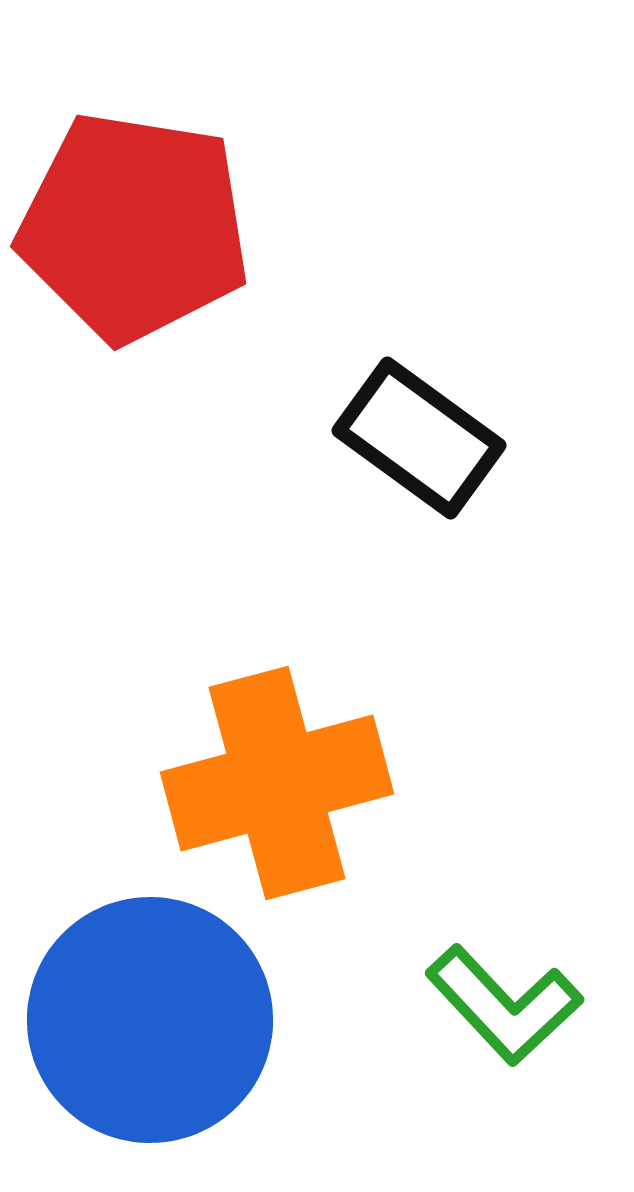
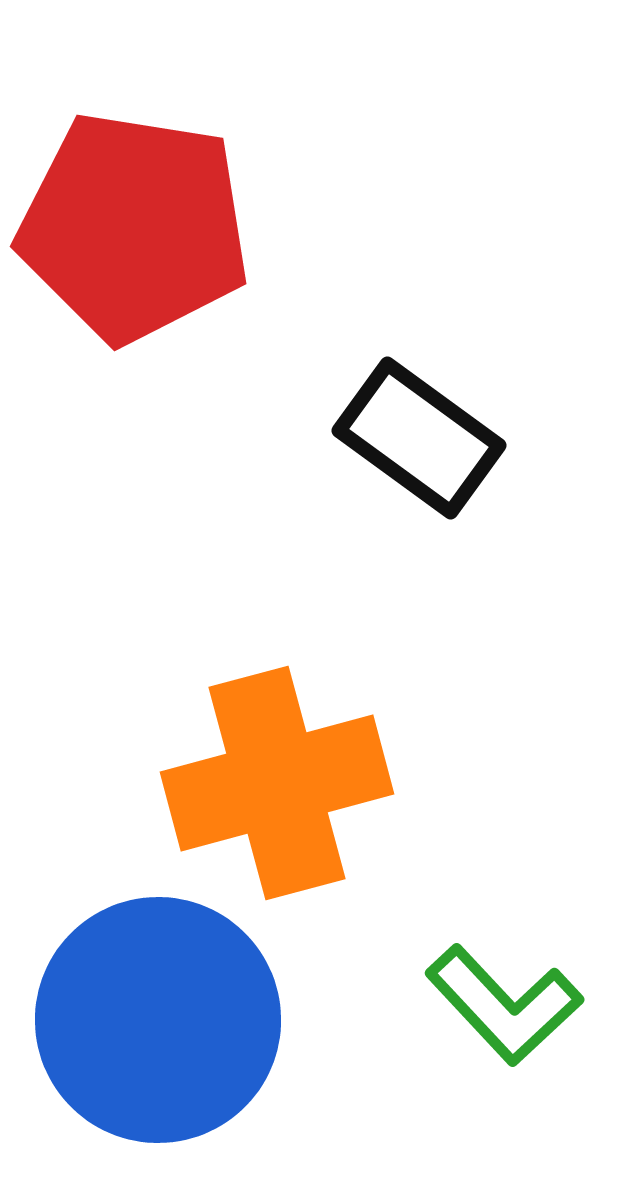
blue circle: moved 8 px right
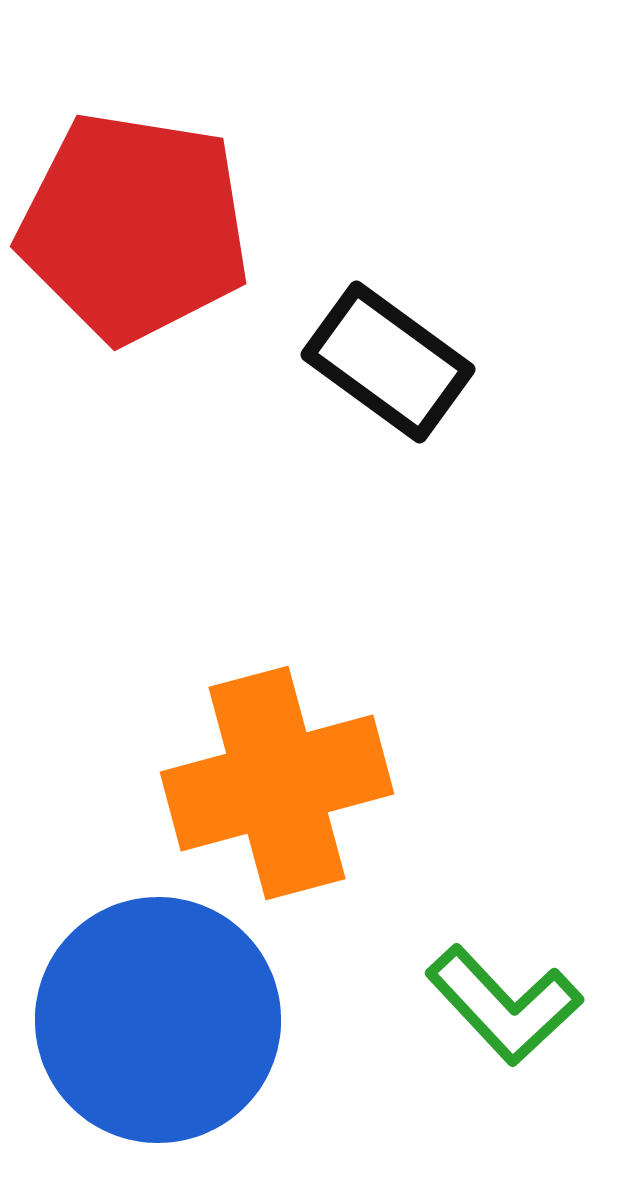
black rectangle: moved 31 px left, 76 px up
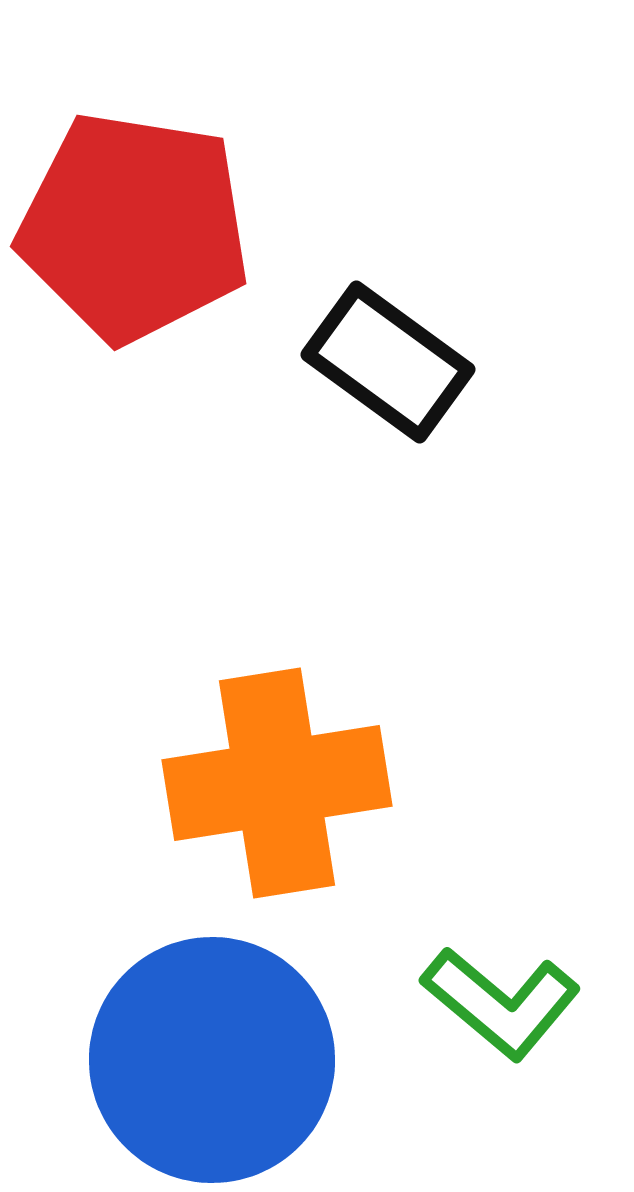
orange cross: rotated 6 degrees clockwise
green L-shape: moved 3 px left, 2 px up; rotated 7 degrees counterclockwise
blue circle: moved 54 px right, 40 px down
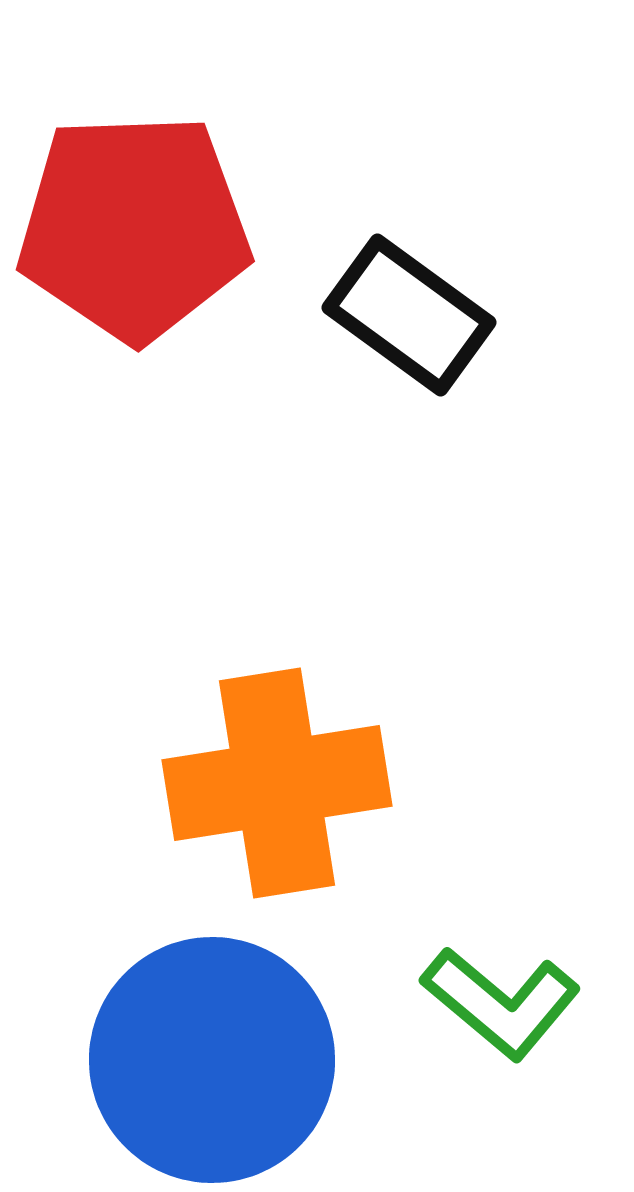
red pentagon: rotated 11 degrees counterclockwise
black rectangle: moved 21 px right, 47 px up
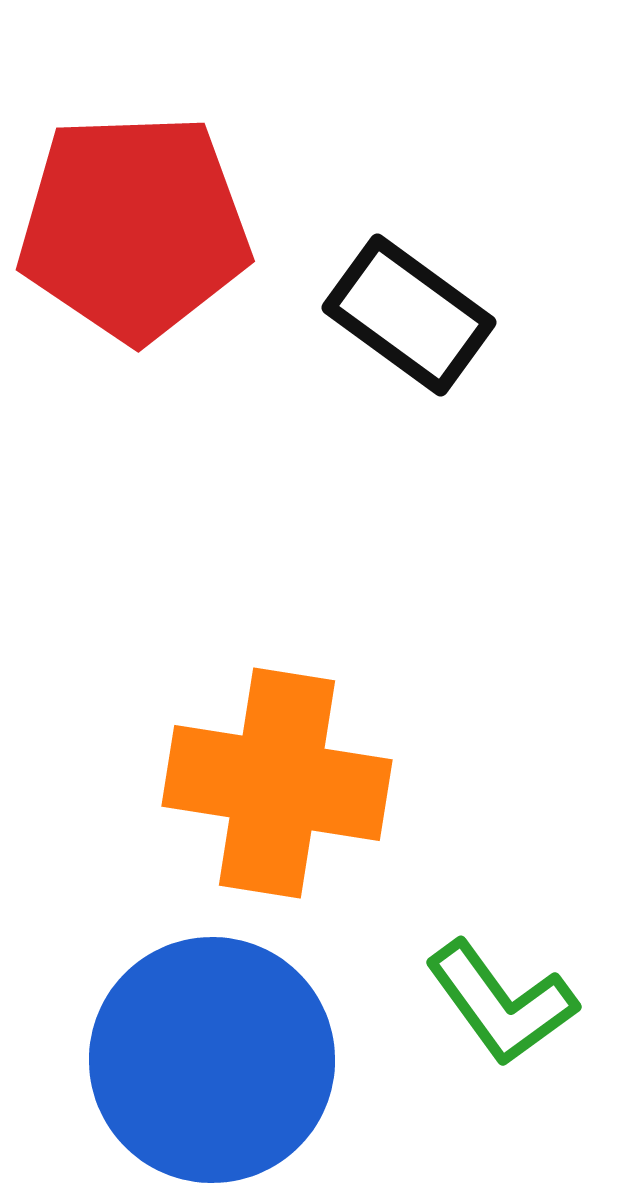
orange cross: rotated 18 degrees clockwise
green L-shape: rotated 14 degrees clockwise
